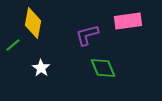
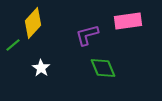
yellow diamond: rotated 32 degrees clockwise
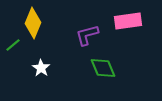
yellow diamond: rotated 20 degrees counterclockwise
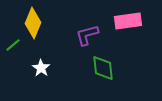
green diamond: rotated 16 degrees clockwise
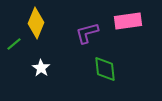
yellow diamond: moved 3 px right
purple L-shape: moved 2 px up
green line: moved 1 px right, 1 px up
green diamond: moved 2 px right, 1 px down
